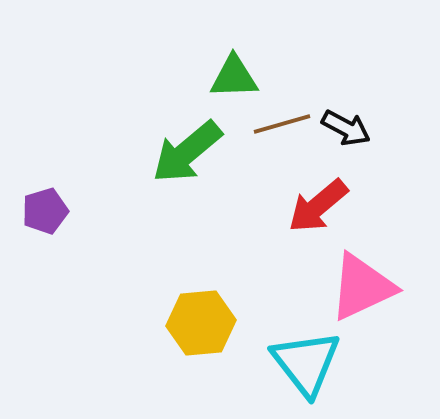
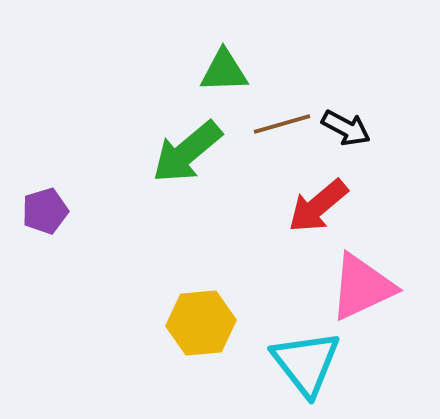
green triangle: moved 10 px left, 6 px up
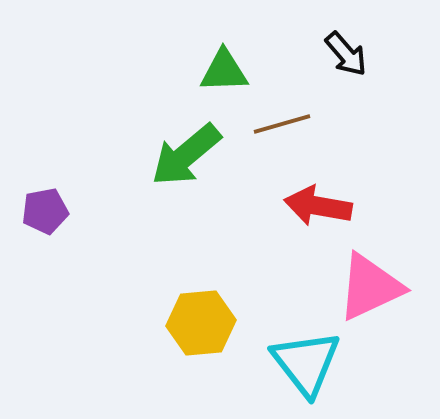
black arrow: moved 74 px up; rotated 21 degrees clockwise
green arrow: moved 1 px left, 3 px down
red arrow: rotated 50 degrees clockwise
purple pentagon: rotated 6 degrees clockwise
pink triangle: moved 8 px right
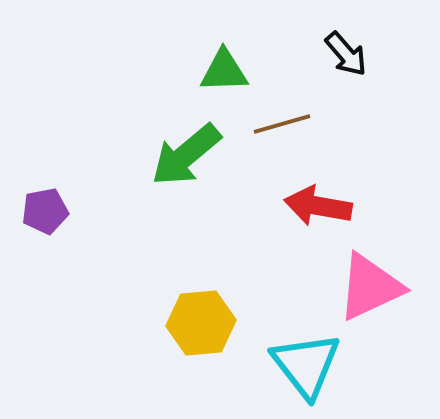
cyan triangle: moved 2 px down
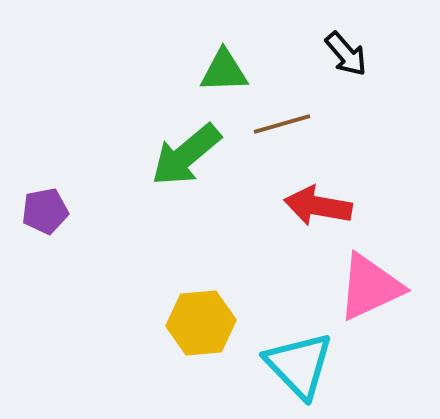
cyan triangle: moved 7 px left; rotated 6 degrees counterclockwise
